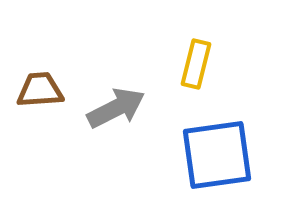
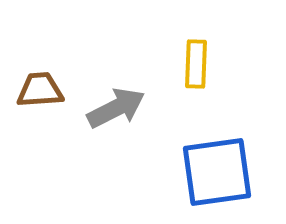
yellow rectangle: rotated 12 degrees counterclockwise
blue square: moved 17 px down
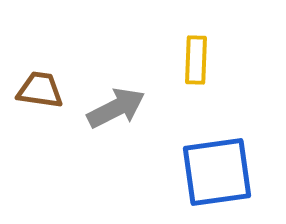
yellow rectangle: moved 4 px up
brown trapezoid: rotated 12 degrees clockwise
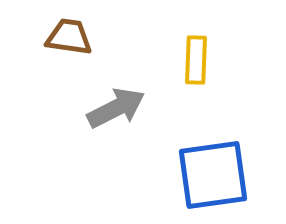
brown trapezoid: moved 29 px right, 53 px up
blue square: moved 4 px left, 3 px down
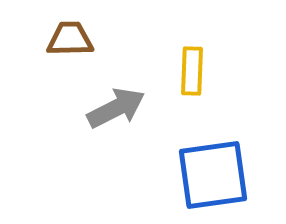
brown trapezoid: moved 1 px right, 2 px down; rotated 9 degrees counterclockwise
yellow rectangle: moved 4 px left, 11 px down
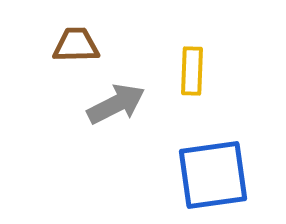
brown trapezoid: moved 6 px right, 6 px down
gray arrow: moved 4 px up
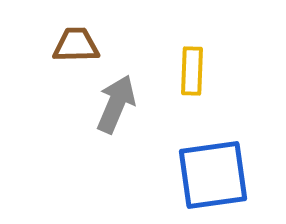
gray arrow: rotated 40 degrees counterclockwise
